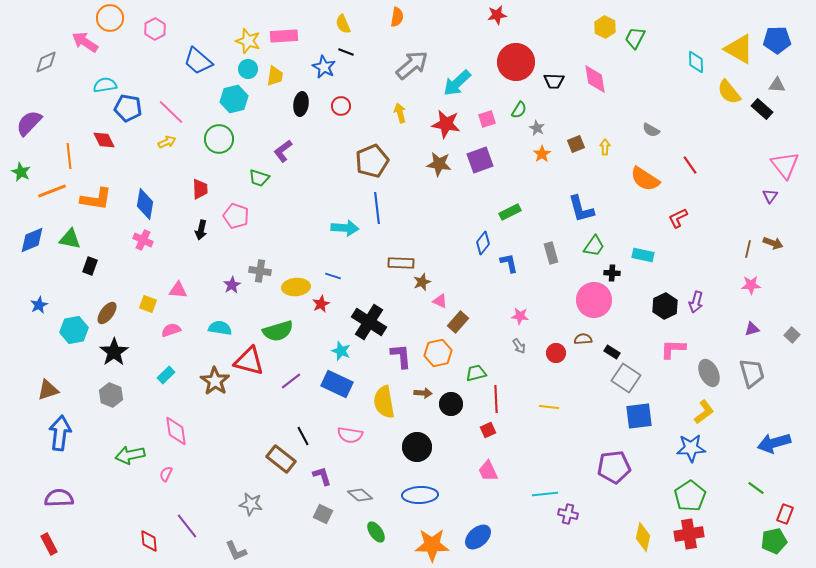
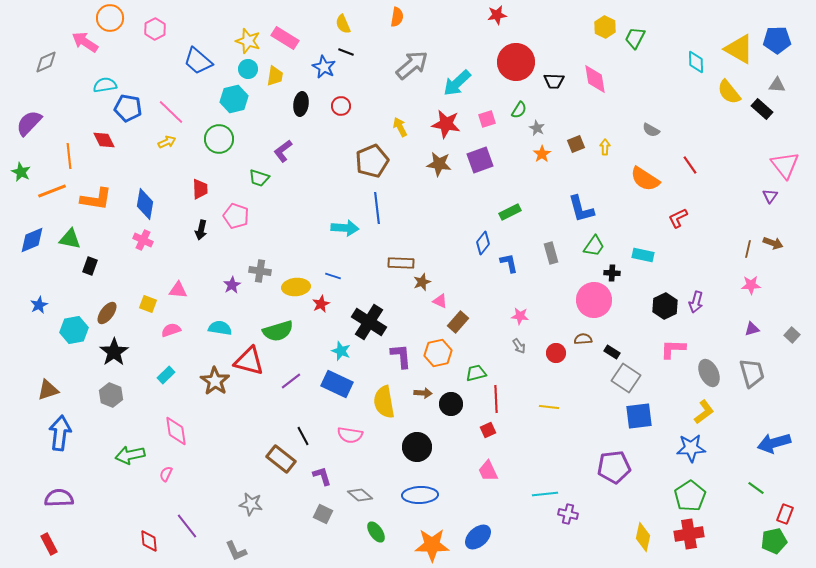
pink rectangle at (284, 36): moved 1 px right, 2 px down; rotated 36 degrees clockwise
yellow arrow at (400, 113): moved 14 px down; rotated 12 degrees counterclockwise
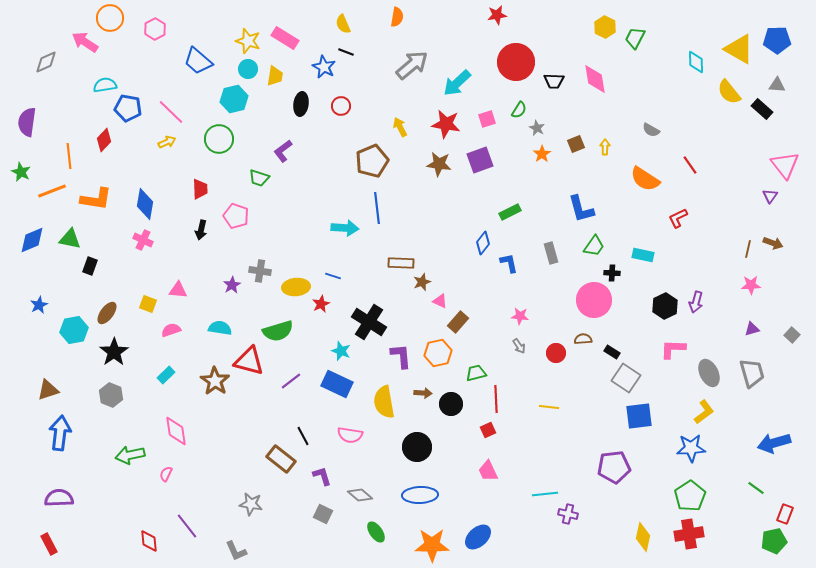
purple semicircle at (29, 123): moved 2 px left, 1 px up; rotated 36 degrees counterclockwise
red diamond at (104, 140): rotated 70 degrees clockwise
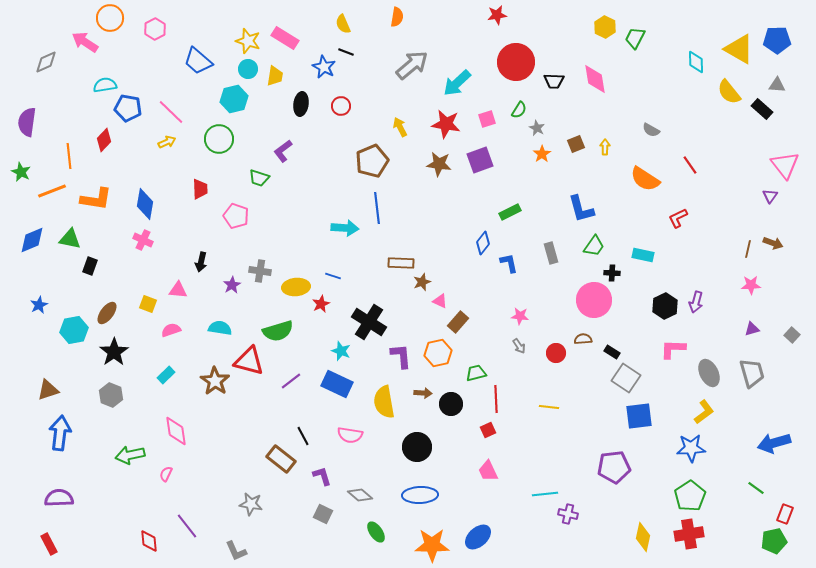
black arrow at (201, 230): moved 32 px down
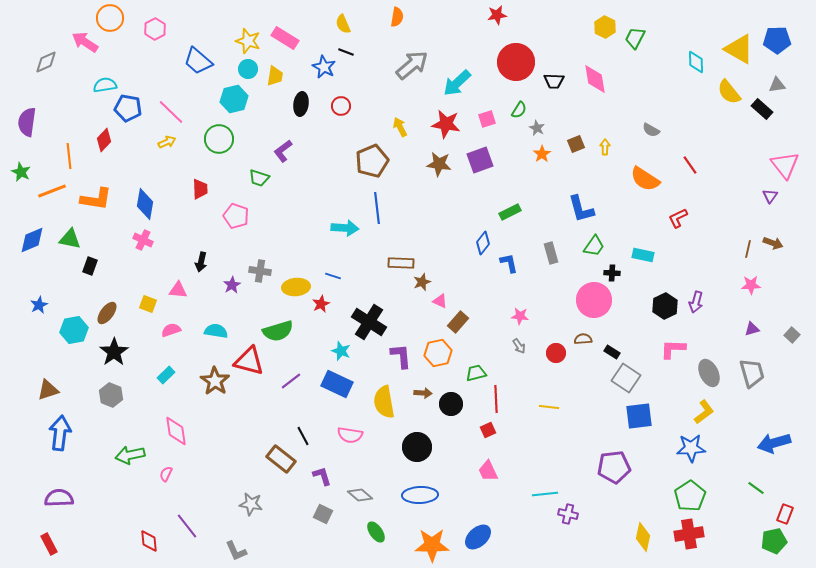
gray triangle at (777, 85): rotated 12 degrees counterclockwise
cyan semicircle at (220, 328): moved 4 px left, 3 px down
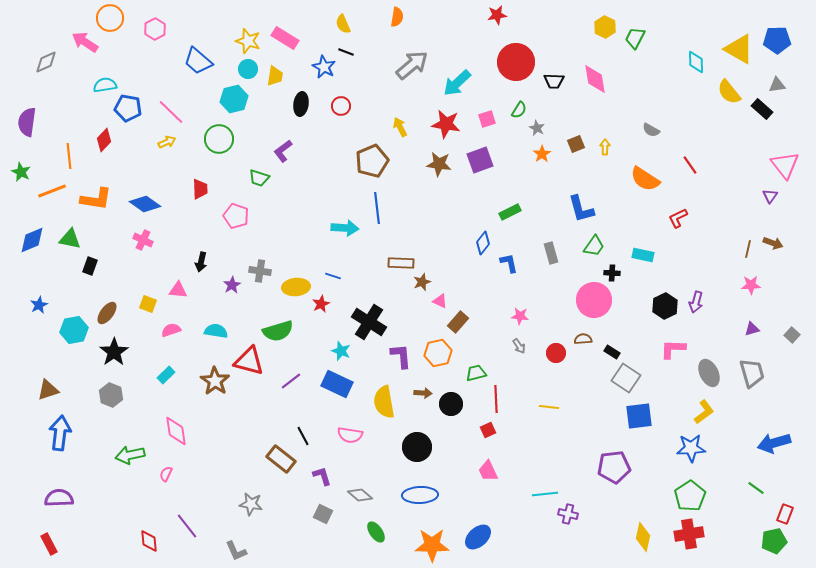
blue diamond at (145, 204): rotated 64 degrees counterclockwise
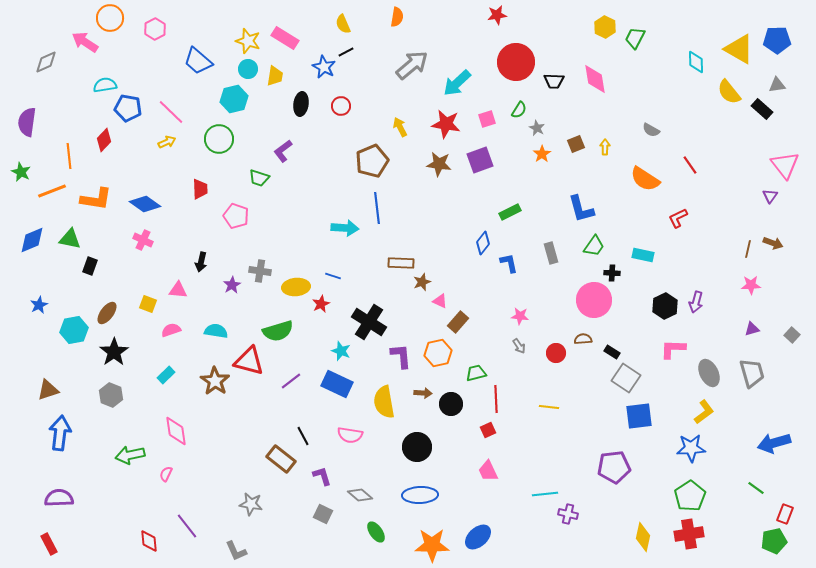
black line at (346, 52): rotated 49 degrees counterclockwise
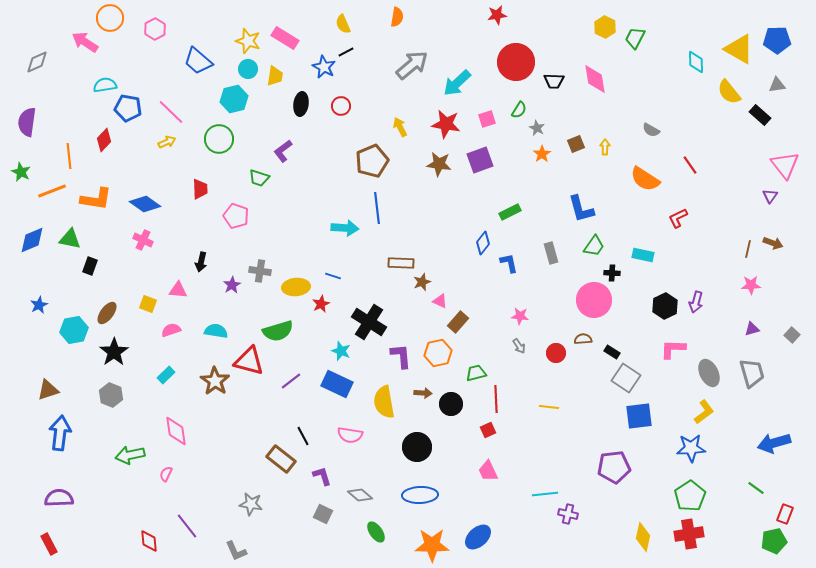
gray diamond at (46, 62): moved 9 px left
black rectangle at (762, 109): moved 2 px left, 6 px down
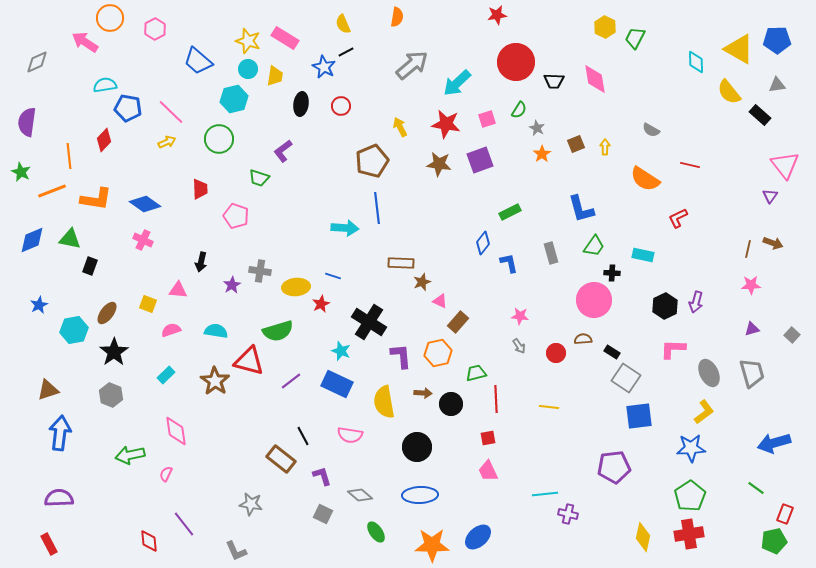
red line at (690, 165): rotated 42 degrees counterclockwise
red square at (488, 430): moved 8 px down; rotated 14 degrees clockwise
purple line at (187, 526): moved 3 px left, 2 px up
